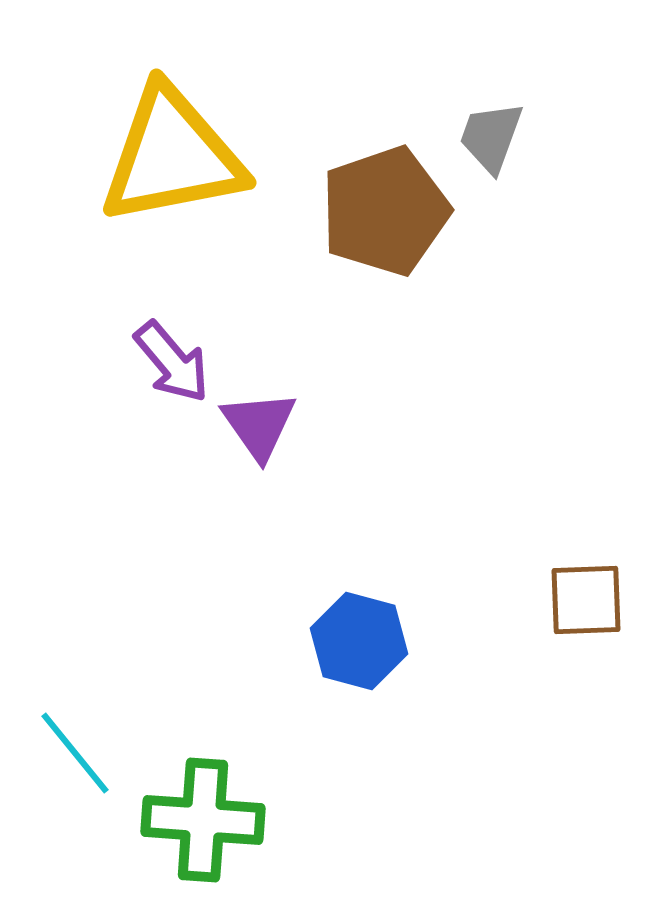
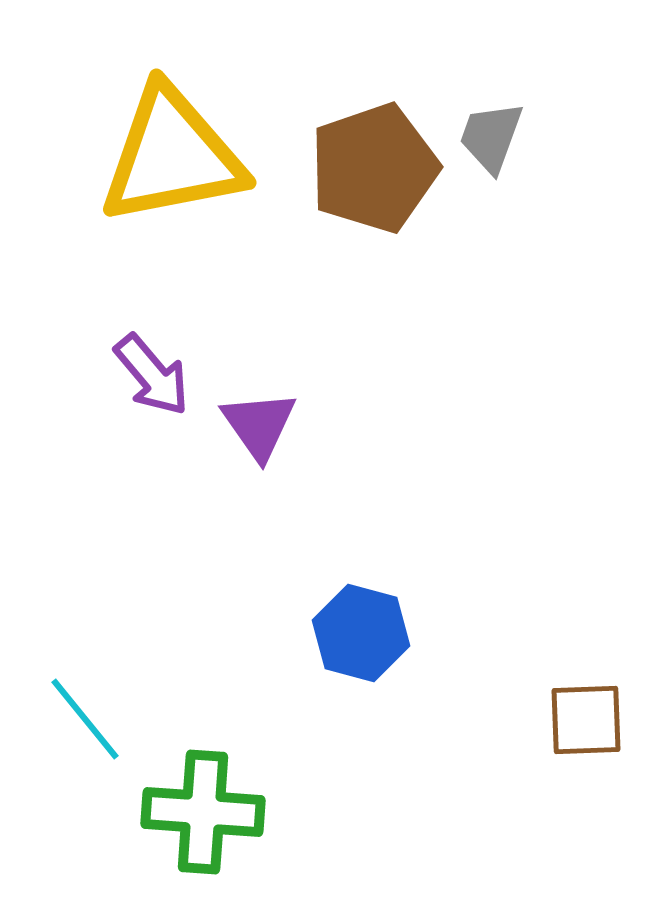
brown pentagon: moved 11 px left, 43 px up
purple arrow: moved 20 px left, 13 px down
brown square: moved 120 px down
blue hexagon: moved 2 px right, 8 px up
cyan line: moved 10 px right, 34 px up
green cross: moved 8 px up
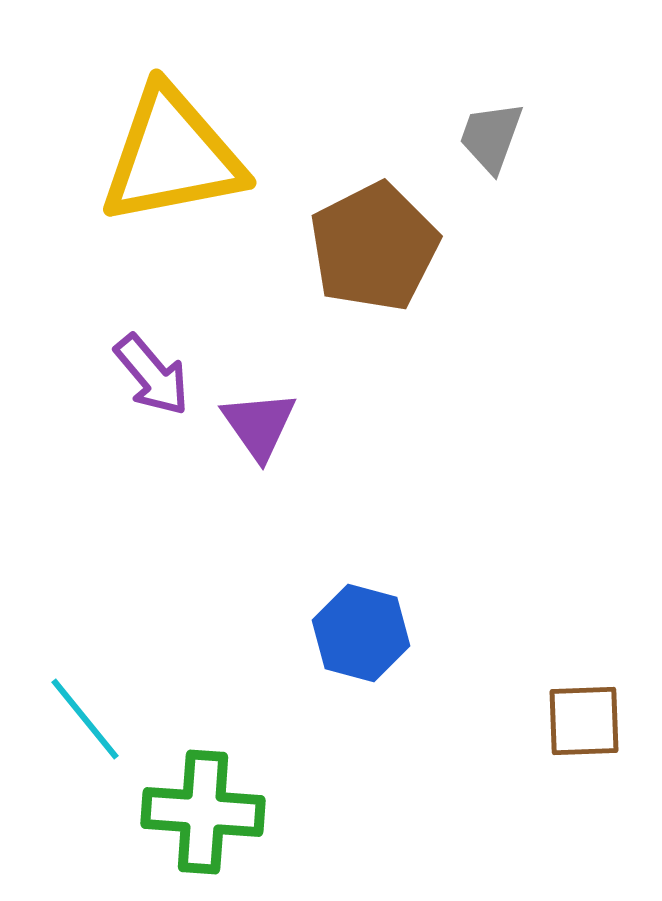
brown pentagon: moved 79 px down; rotated 8 degrees counterclockwise
brown square: moved 2 px left, 1 px down
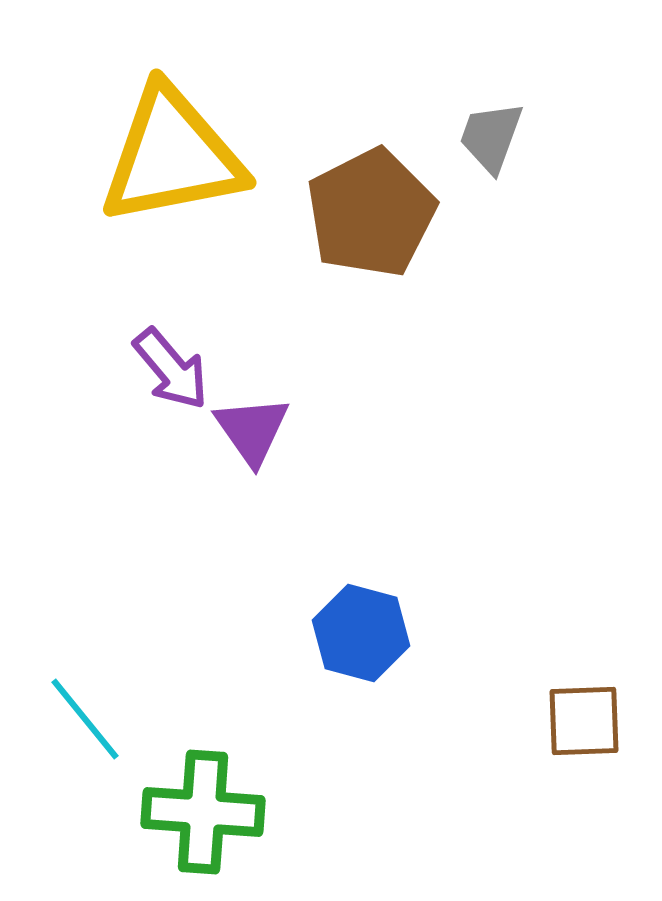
brown pentagon: moved 3 px left, 34 px up
purple arrow: moved 19 px right, 6 px up
purple triangle: moved 7 px left, 5 px down
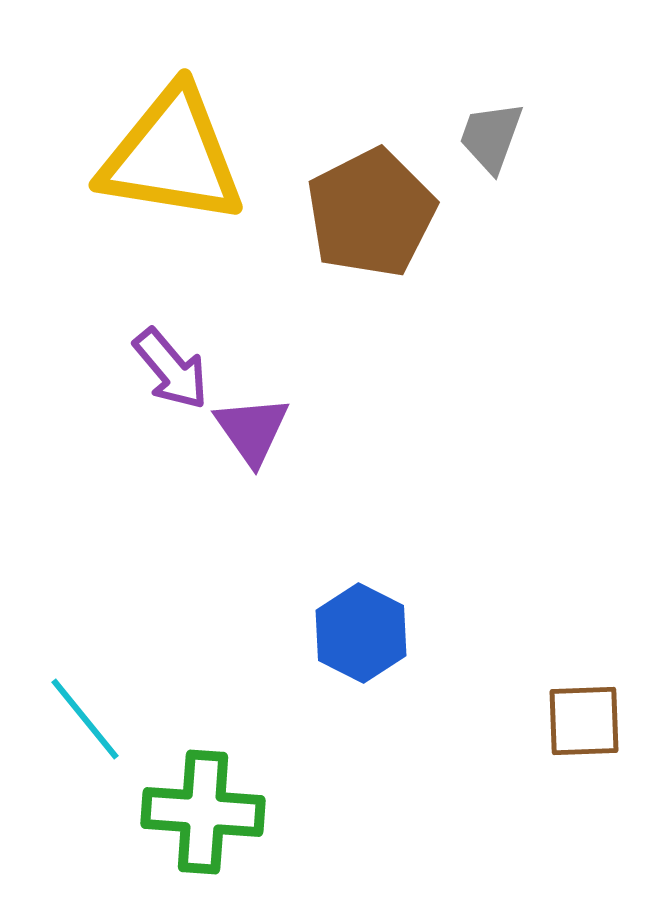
yellow triangle: rotated 20 degrees clockwise
blue hexagon: rotated 12 degrees clockwise
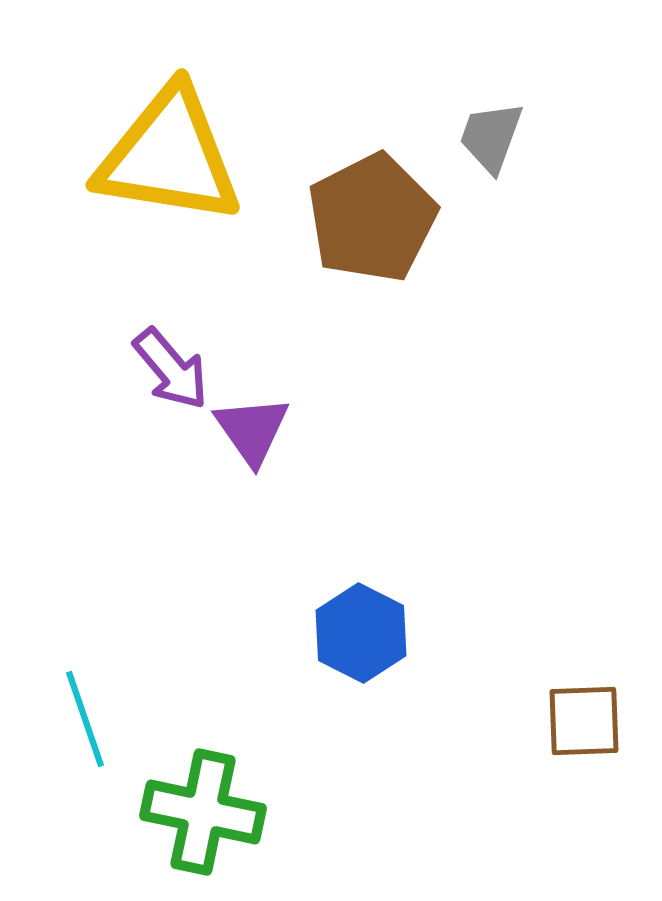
yellow triangle: moved 3 px left
brown pentagon: moved 1 px right, 5 px down
cyan line: rotated 20 degrees clockwise
green cross: rotated 8 degrees clockwise
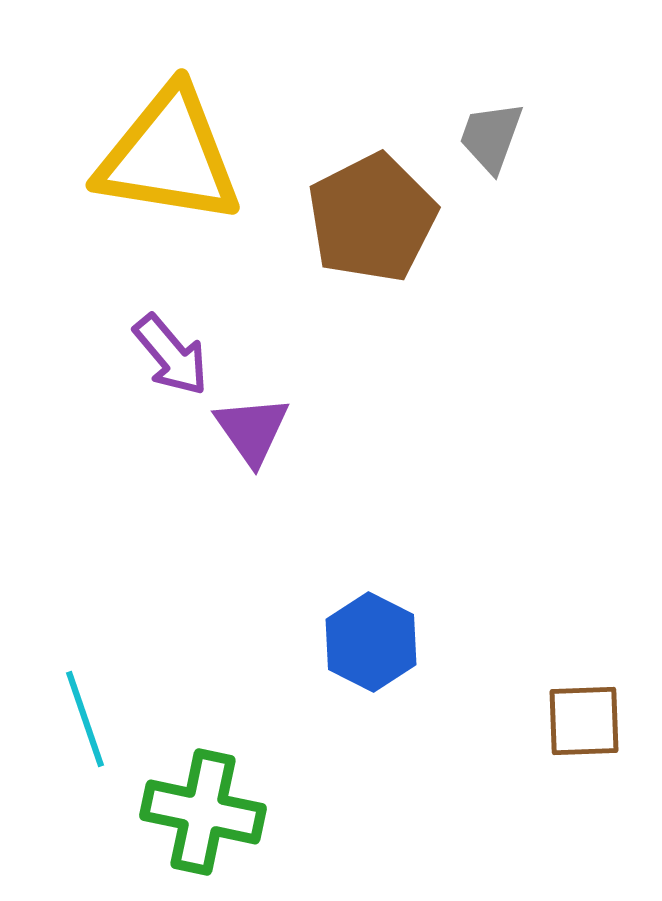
purple arrow: moved 14 px up
blue hexagon: moved 10 px right, 9 px down
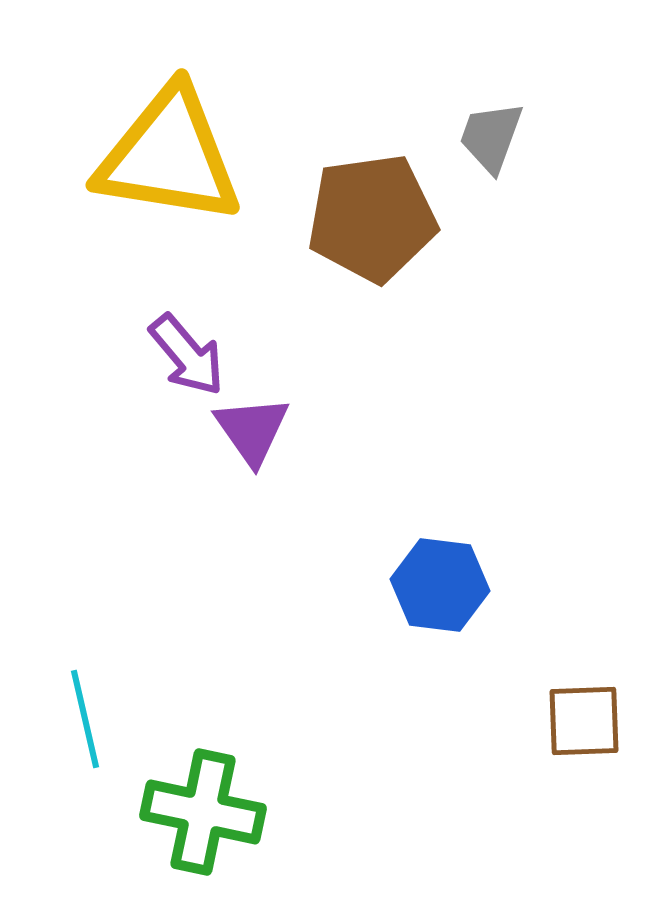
brown pentagon: rotated 19 degrees clockwise
purple arrow: moved 16 px right
blue hexagon: moved 69 px right, 57 px up; rotated 20 degrees counterclockwise
cyan line: rotated 6 degrees clockwise
